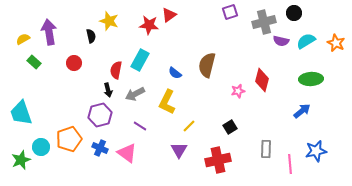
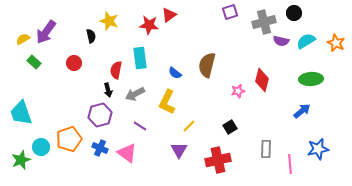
purple arrow: moved 3 px left; rotated 135 degrees counterclockwise
cyan rectangle: moved 2 px up; rotated 35 degrees counterclockwise
blue star: moved 2 px right, 2 px up
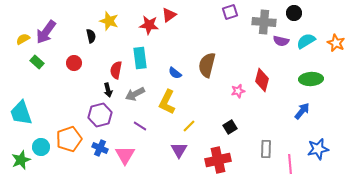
gray cross: rotated 20 degrees clockwise
green rectangle: moved 3 px right
blue arrow: rotated 12 degrees counterclockwise
pink triangle: moved 2 px left, 2 px down; rotated 25 degrees clockwise
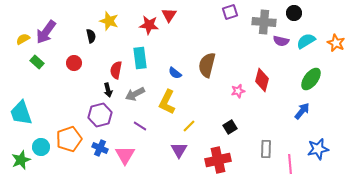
red triangle: rotated 21 degrees counterclockwise
green ellipse: rotated 50 degrees counterclockwise
